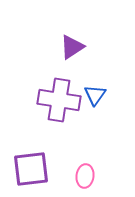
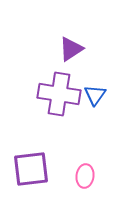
purple triangle: moved 1 px left, 2 px down
purple cross: moved 6 px up
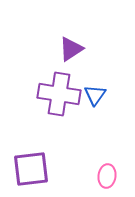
pink ellipse: moved 22 px right
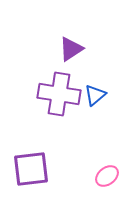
blue triangle: rotated 15 degrees clockwise
pink ellipse: rotated 45 degrees clockwise
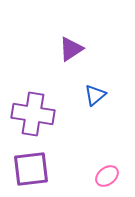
purple cross: moved 26 px left, 20 px down
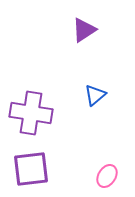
purple triangle: moved 13 px right, 19 px up
purple cross: moved 2 px left, 1 px up
pink ellipse: rotated 20 degrees counterclockwise
